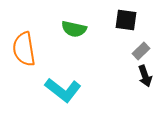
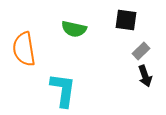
cyan L-shape: rotated 120 degrees counterclockwise
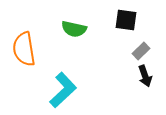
cyan L-shape: rotated 39 degrees clockwise
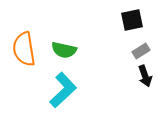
black square: moved 6 px right; rotated 20 degrees counterclockwise
green semicircle: moved 10 px left, 21 px down
gray rectangle: rotated 12 degrees clockwise
